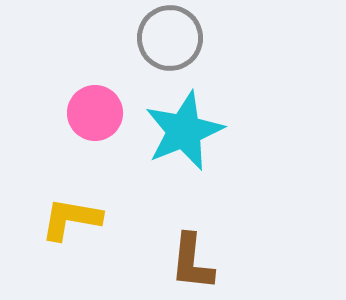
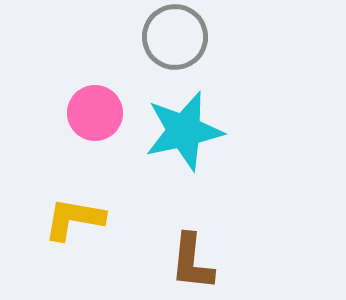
gray circle: moved 5 px right, 1 px up
cyan star: rotated 10 degrees clockwise
yellow L-shape: moved 3 px right
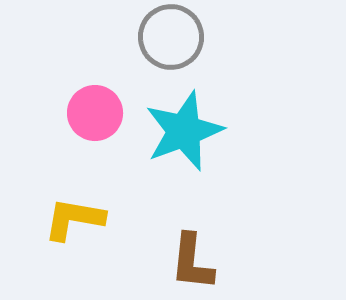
gray circle: moved 4 px left
cyan star: rotated 8 degrees counterclockwise
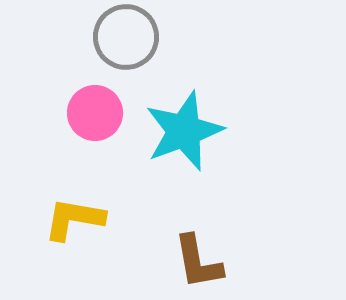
gray circle: moved 45 px left
brown L-shape: moved 6 px right; rotated 16 degrees counterclockwise
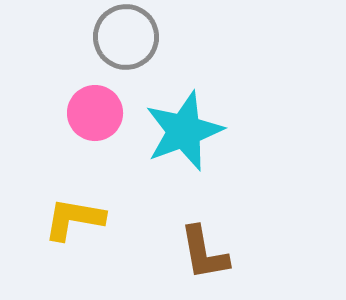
brown L-shape: moved 6 px right, 9 px up
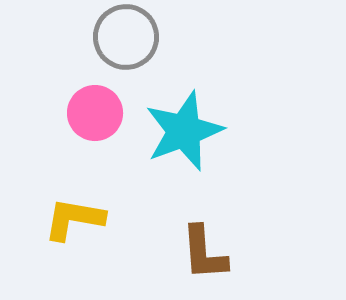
brown L-shape: rotated 6 degrees clockwise
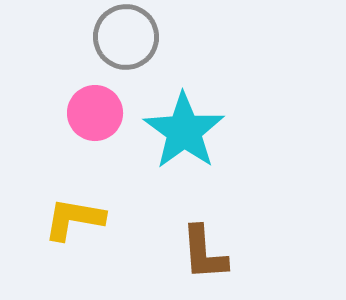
cyan star: rotated 16 degrees counterclockwise
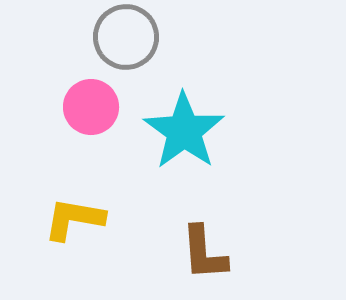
pink circle: moved 4 px left, 6 px up
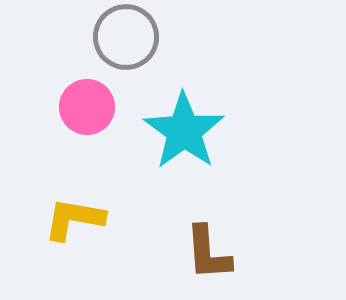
pink circle: moved 4 px left
brown L-shape: moved 4 px right
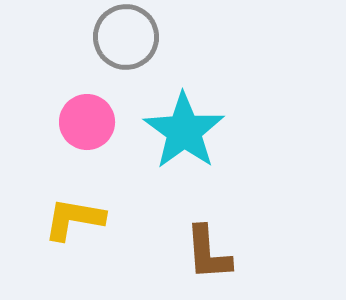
pink circle: moved 15 px down
